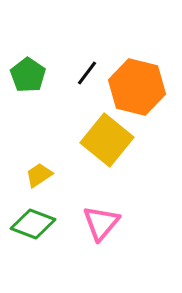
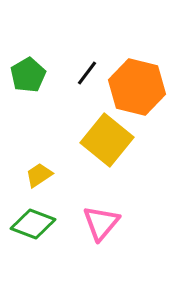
green pentagon: rotated 8 degrees clockwise
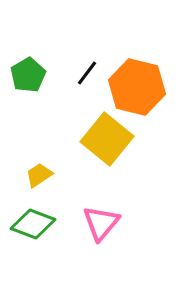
yellow square: moved 1 px up
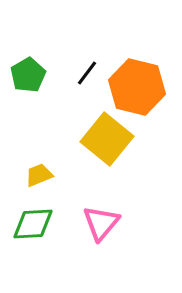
yellow trapezoid: rotated 12 degrees clockwise
green diamond: rotated 24 degrees counterclockwise
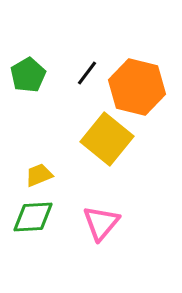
green diamond: moved 7 px up
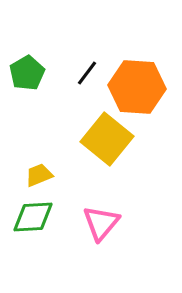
green pentagon: moved 1 px left, 2 px up
orange hexagon: rotated 10 degrees counterclockwise
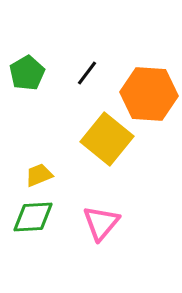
orange hexagon: moved 12 px right, 7 px down
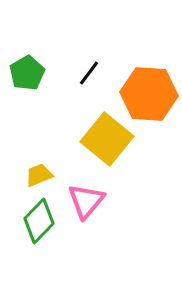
black line: moved 2 px right
green diamond: moved 6 px right, 4 px down; rotated 42 degrees counterclockwise
pink triangle: moved 15 px left, 22 px up
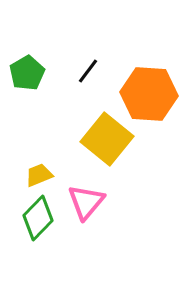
black line: moved 1 px left, 2 px up
pink triangle: moved 1 px down
green diamond: moved 1 px left, 3 px up
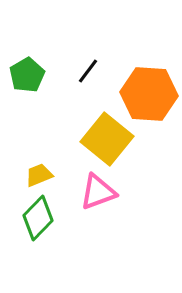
green pentagon: moved 2 px down
pink triangle: moved 12 px right, 10 px up; rotated 30 degrees clockwise
